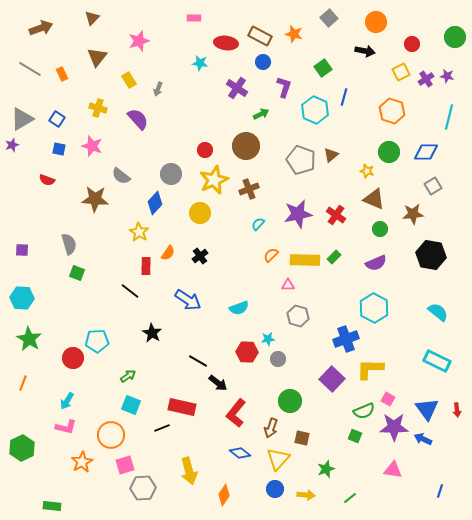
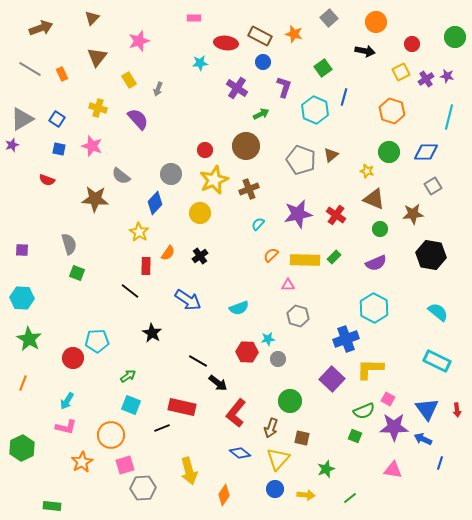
cyan star at (200, 63): rotated 14 degrees counterclockwise
blue line at (440, 491): moved 28 px up
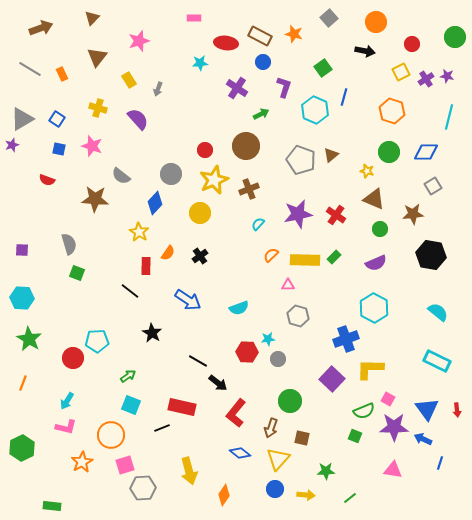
green star at (326, 469): moved 2 px down; rotated 18 degrees clockwise
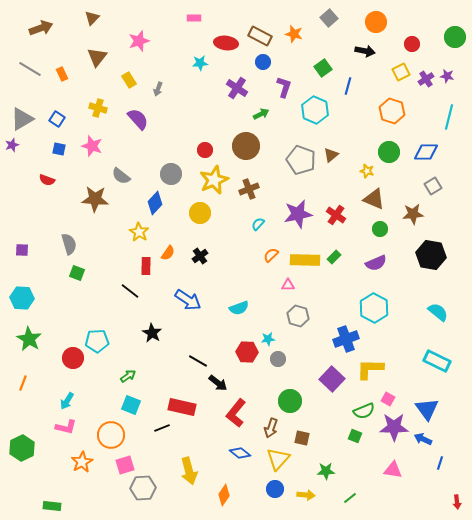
blue line at (344, 97): moved 4 px right, 11 px up
red arrow at (457, 410): moved 92 px down
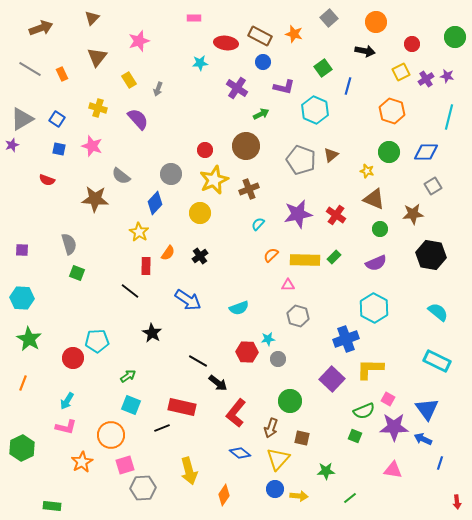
purple L-shape at (284, 87): rotated 85 degrees clockwise
yellow arrow at (306, 495): moved 7 px left, 1 px down
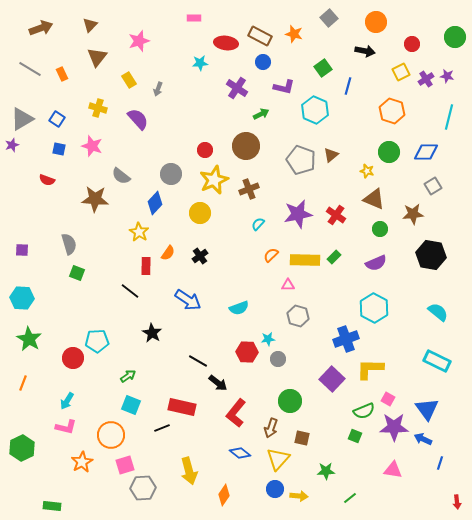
brown triangle at (92, 18): moved 2 px left, 7 px down
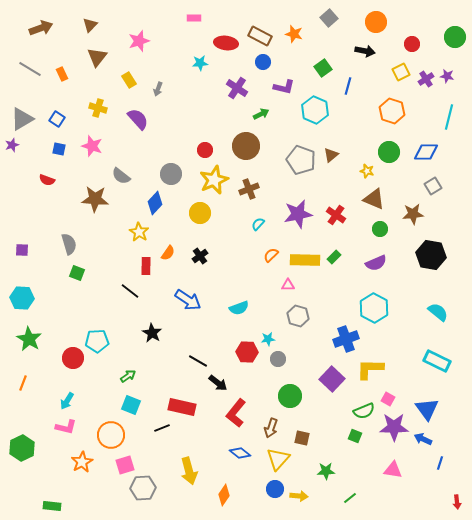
green circle at (290, 401): moved 5 px up
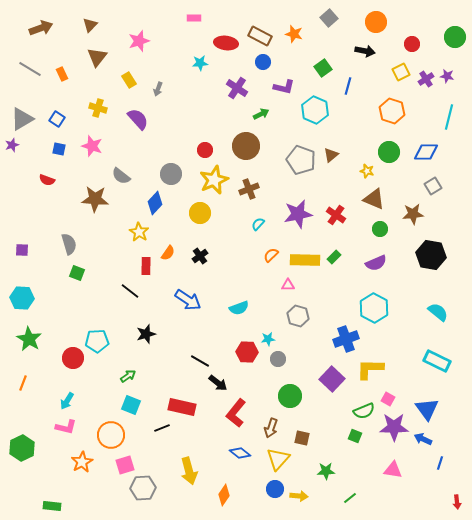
black star at (152, 333): moved 6 px left, 1 px down; rotated 24 degrees clockwise
black line at (198, 361): moved 2 px right
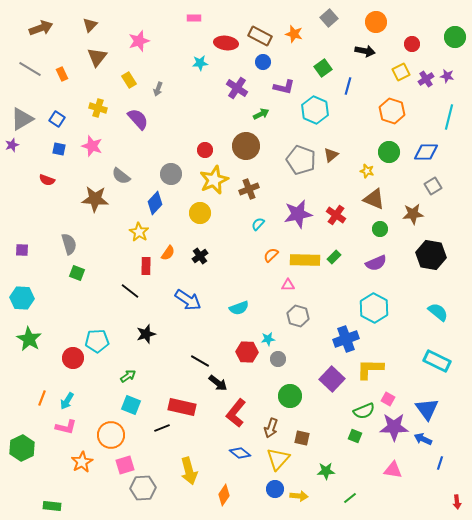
orange line at (23, 383): moved 19 px right, 15 px down
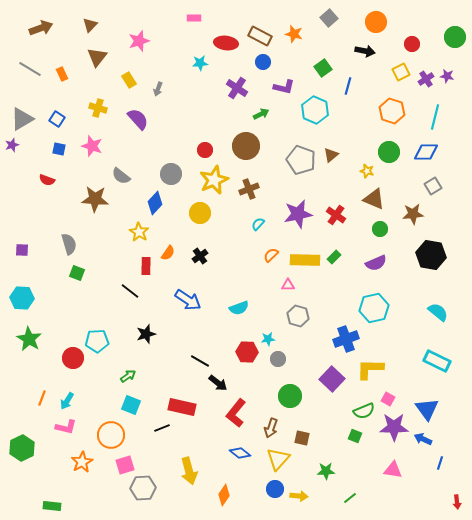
cyan line at (449, 117): moved 14 px left
cyan hexagon at (374, 308): rotated 20 degrees clockwise
